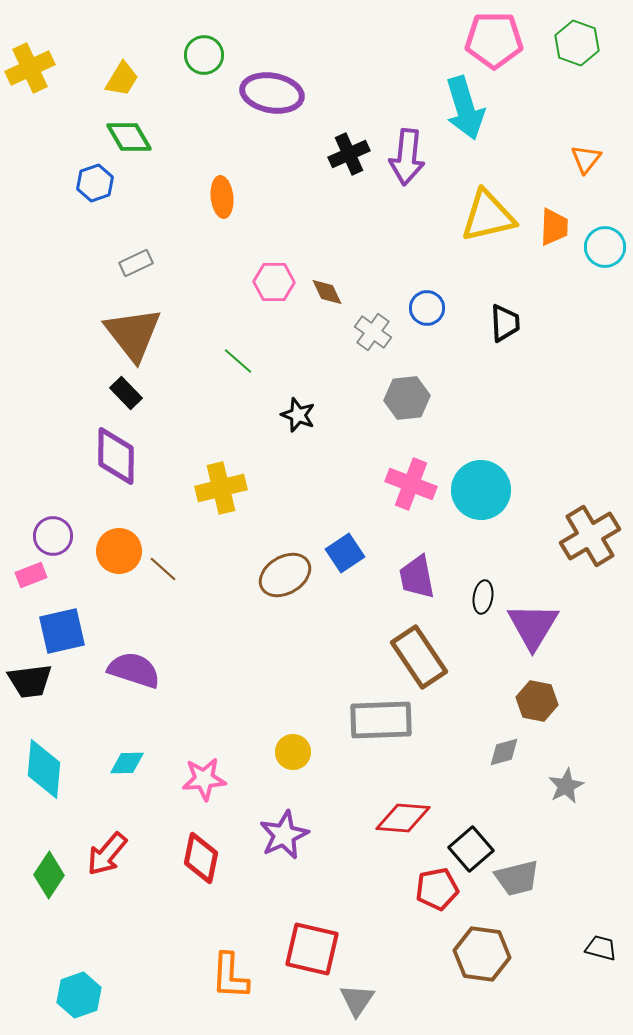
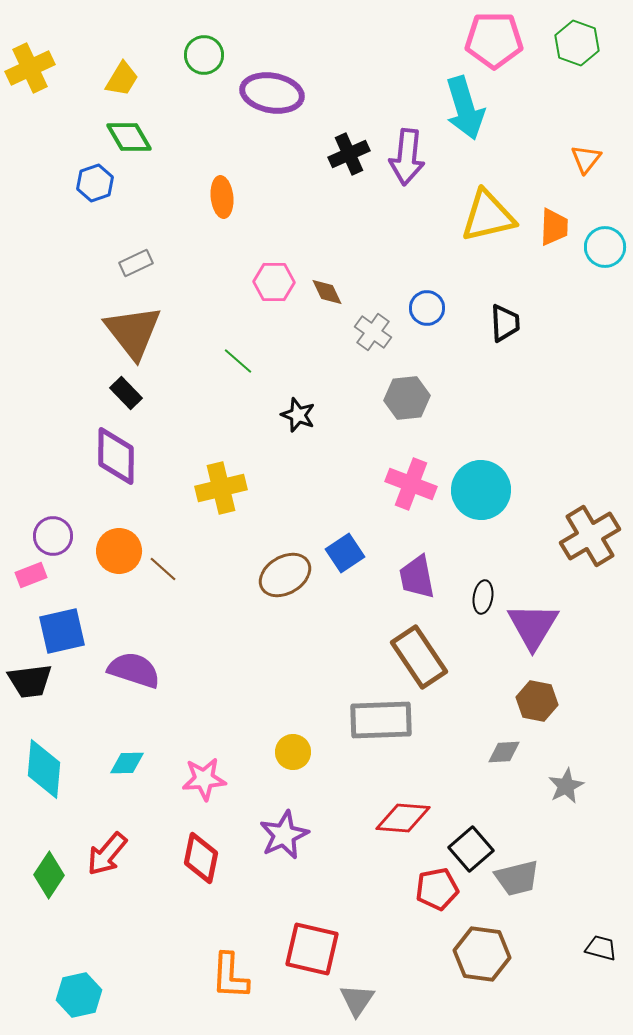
brown triangle at (133, 334): moved 2 px up
gray diamond at (504, 752): rotated 12 degrees clockwise
cyan hexagon at (79, 995): rotated 6 degrees clockwise
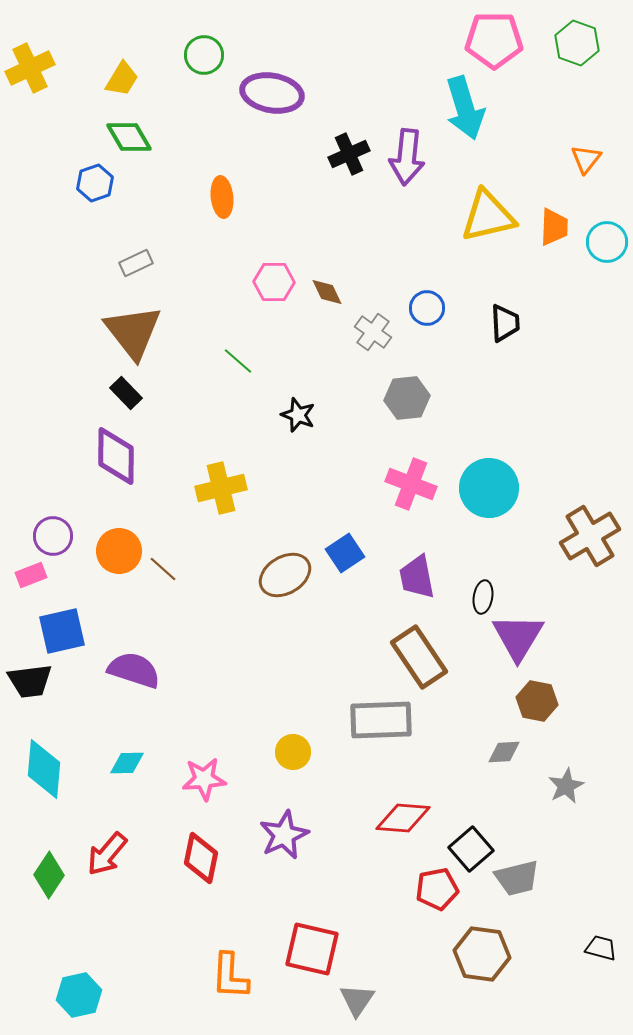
cyan circle at (605, 247): moved 2 px right, 5 px up
cyan circle at (481, 490): moved 8 px right, 2 px up
purple triangle at (533, 626): moved 15 px left, 11 px down
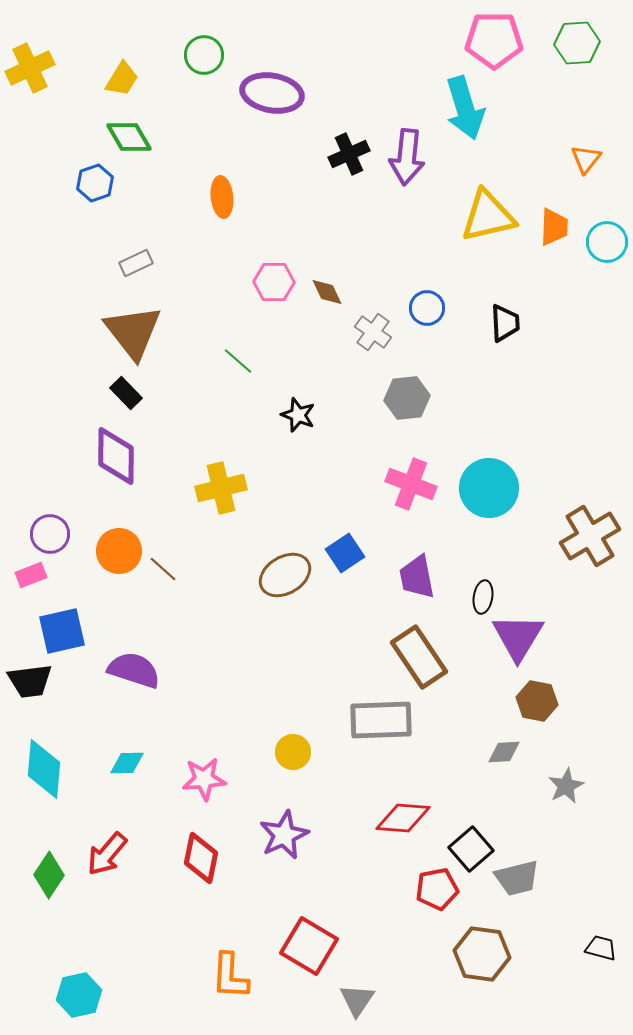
green hexagon at (577, 43): rotated 24 degrees counterclockwise
purple circle at (53, 536): moved 3 px left, 2 px up
red square at (312, 949): moved 3 px left, 3 px up; rotated 18 degrees clockwise
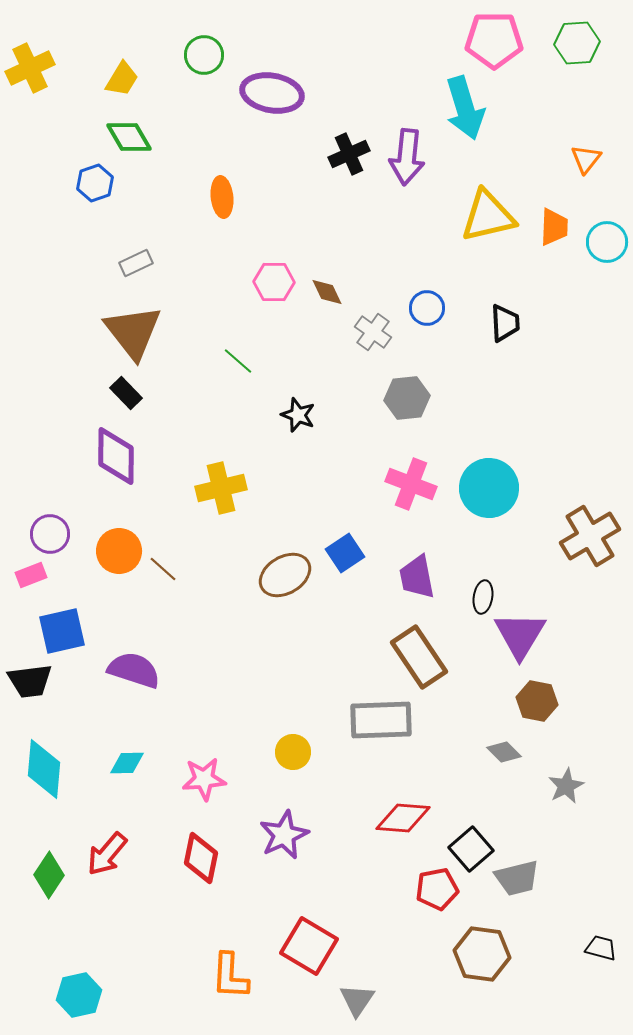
purple triangle at (518, 637): moved 2 px right, 2 px up
gray diamond at (504, 752): rotated 48 degrees clockwise
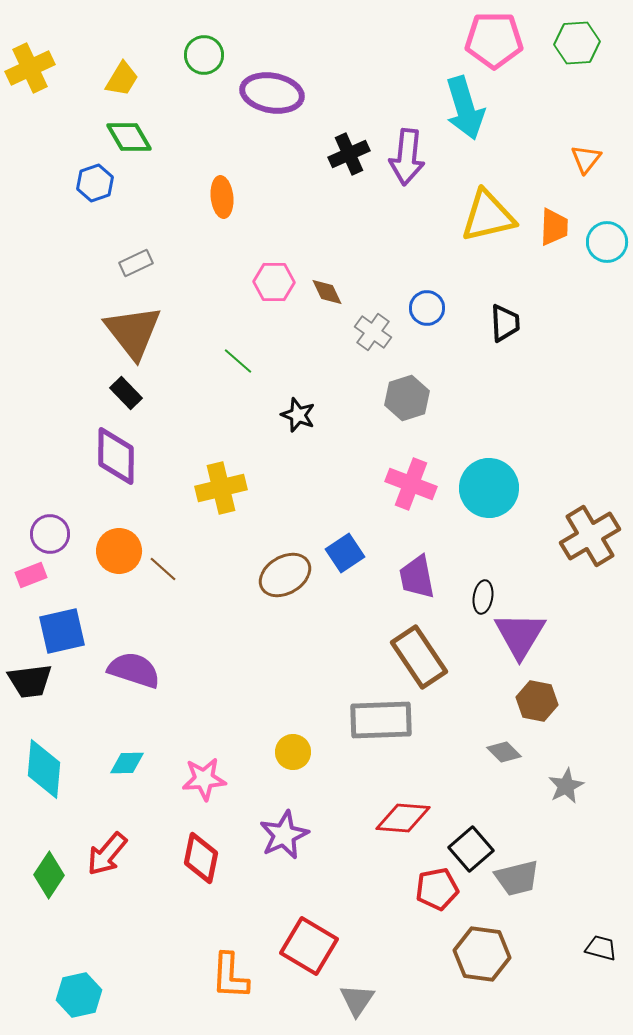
gray hexagon at (407, 398): rotated 12 degrees counterclockwise
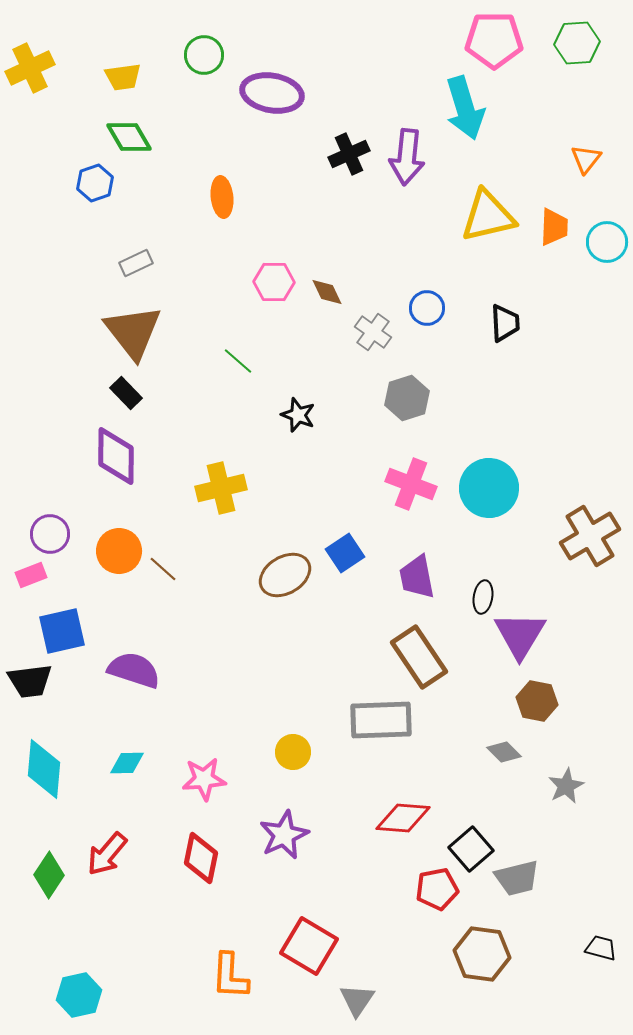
yellow trapezoid at (122, 79): moved 1 px right, 2 px up; rotated 51 degrees clockwise
